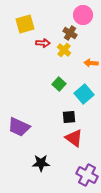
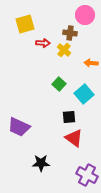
pink circle: moved 2 px right
brown cross: rotated 24 degrees counterclockwise
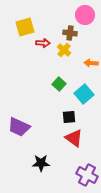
yellow square: moved 3 px down
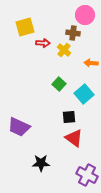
brown cross: moved 3 px right
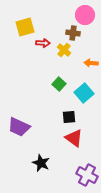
cyan square: moved 1 px up
black star: rotated 24 degrees clockwise
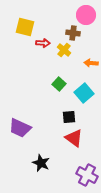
pink circle: moved 1 px right
yellow square: rotated 30 degrees clockwise
purple trapezoid: moved 1 px right, 1 px down
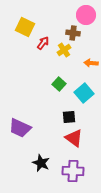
yellow square: rotated 12 degrees clockwise
red arrow: rotated 56 degrees counterclockwise
yellow cross: rotated 16 degrees clockwise
purple cross: moved 14 px left, 4 px up; rotated 25 degrees counterclockwise
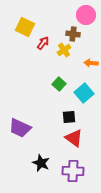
brown cross: moved 1 px down
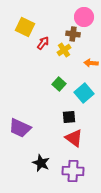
pink circle: moved 2 px left, 2 px down
